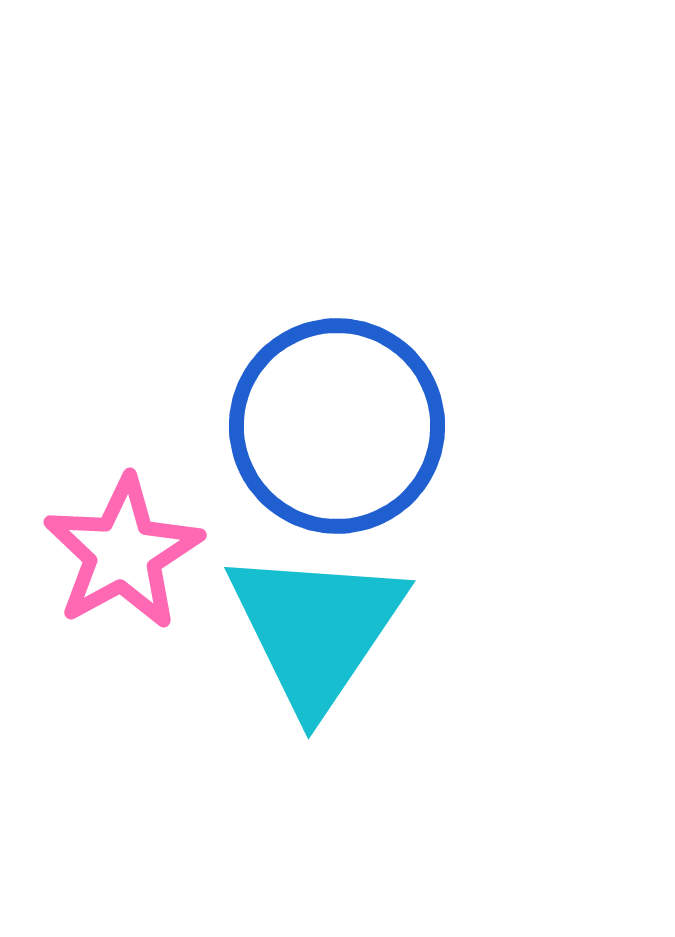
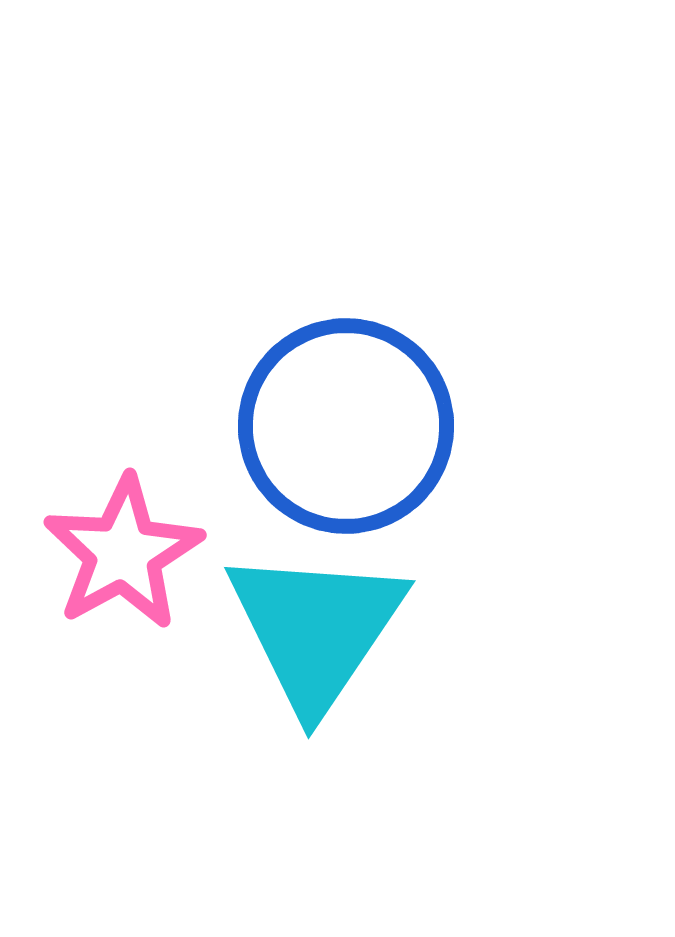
blue circle: moved 9 px right
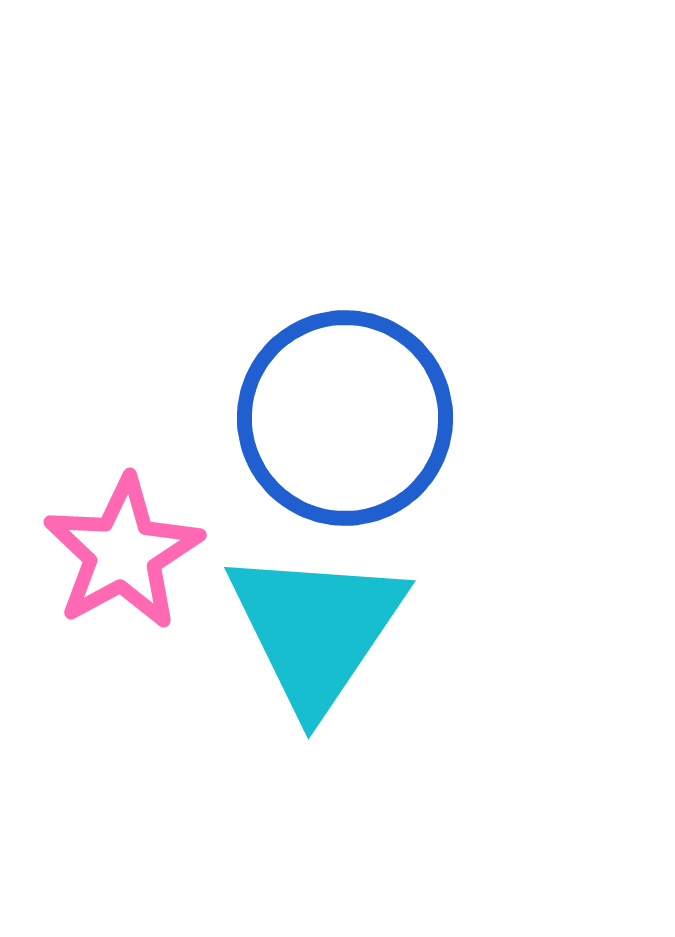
blue circle: moved 1 px left, 8 px up
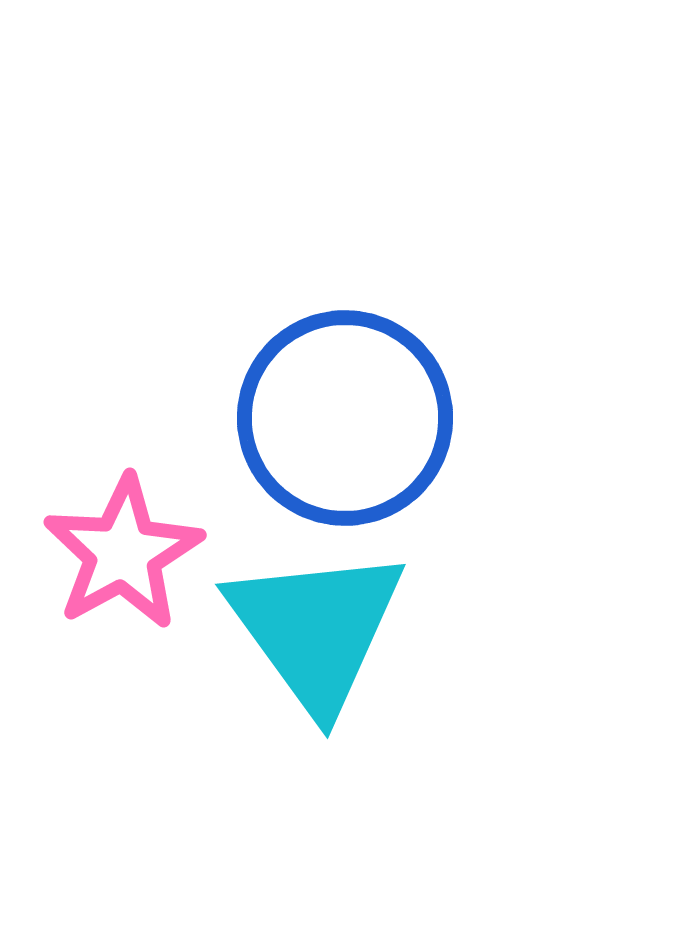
cyan triangle: rotated 10 degrees counterclockwise
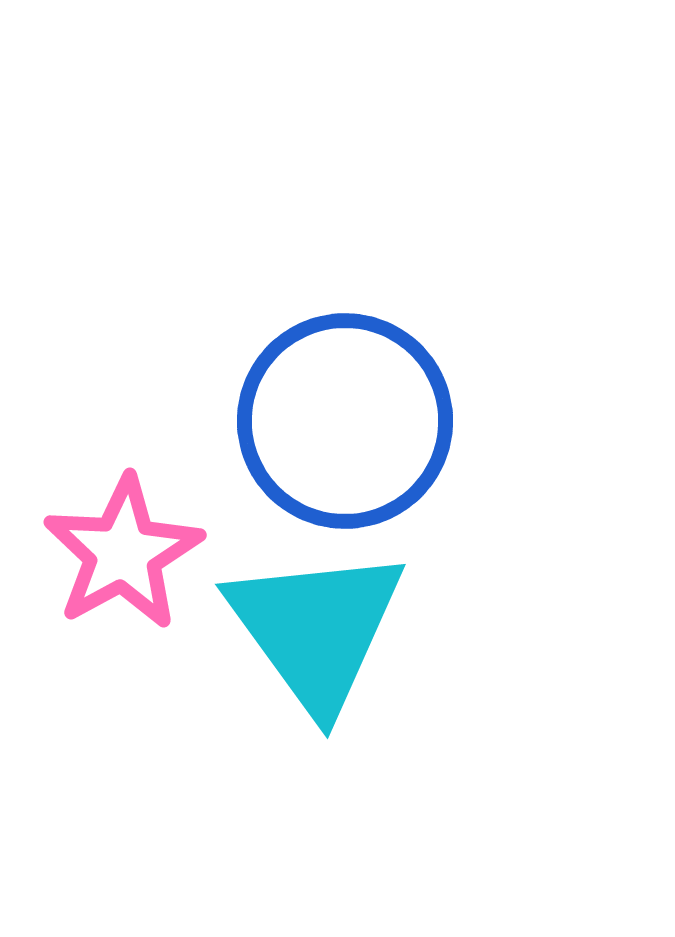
blue circle: moved 3 px down
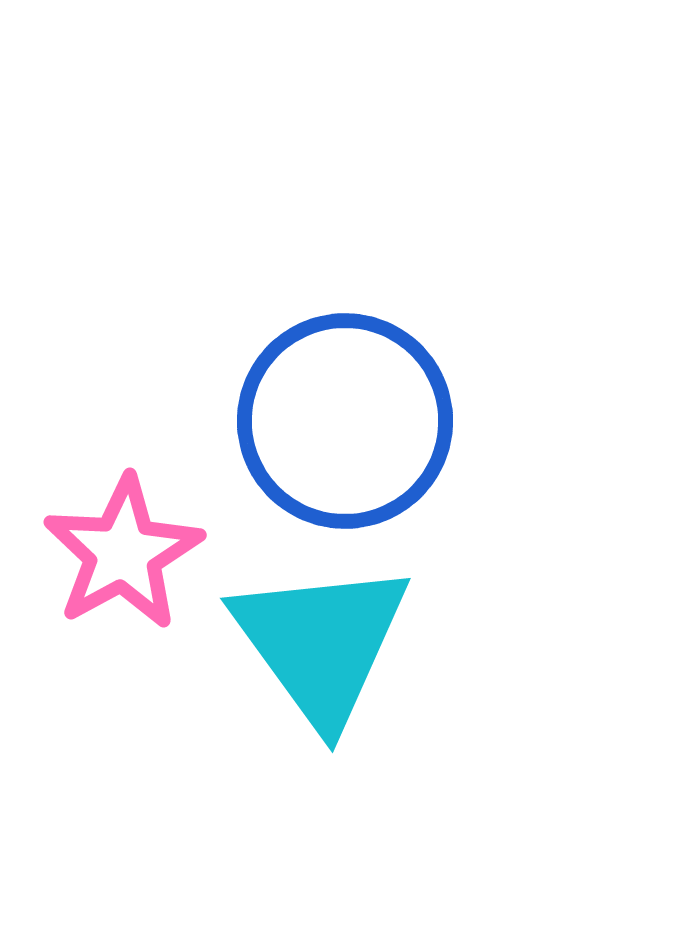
cyan triangle: moved 5 px right, 14 px down
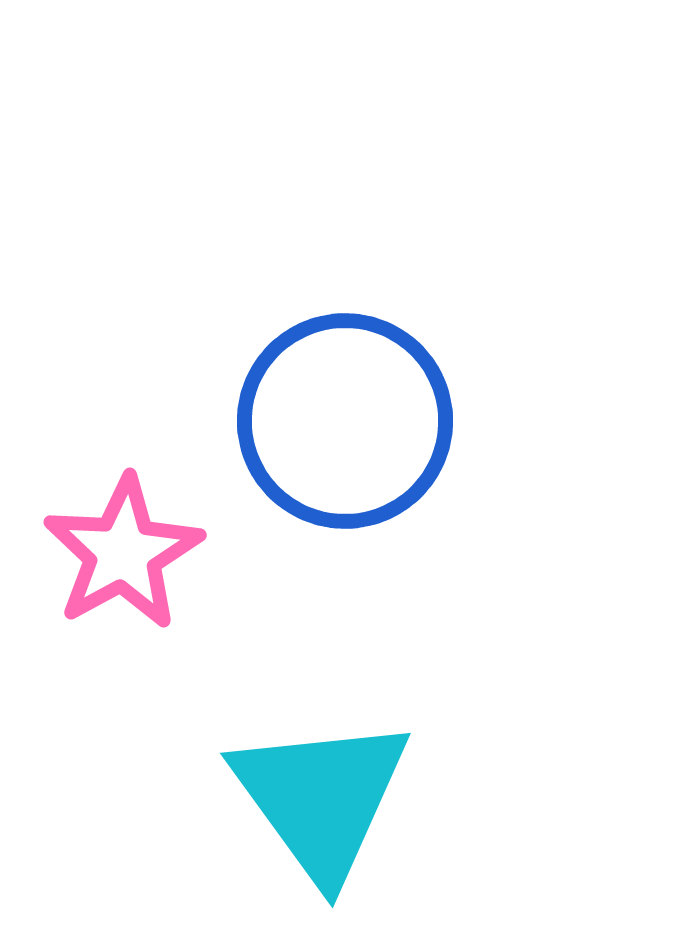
cyan triangle: moved 155 px down
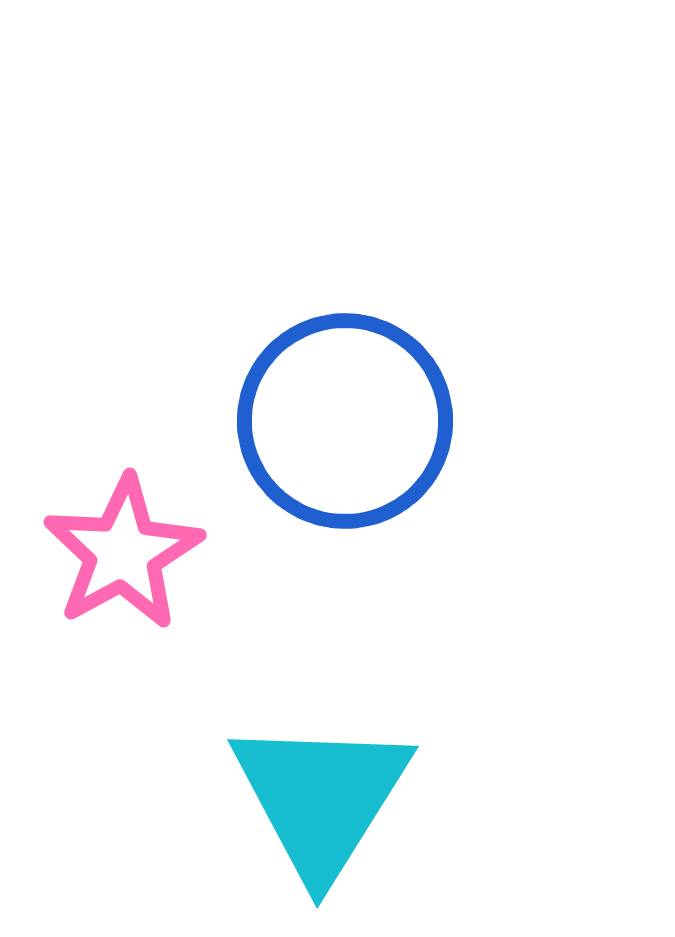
cyan triangle: rotated 8 degrees clockwise
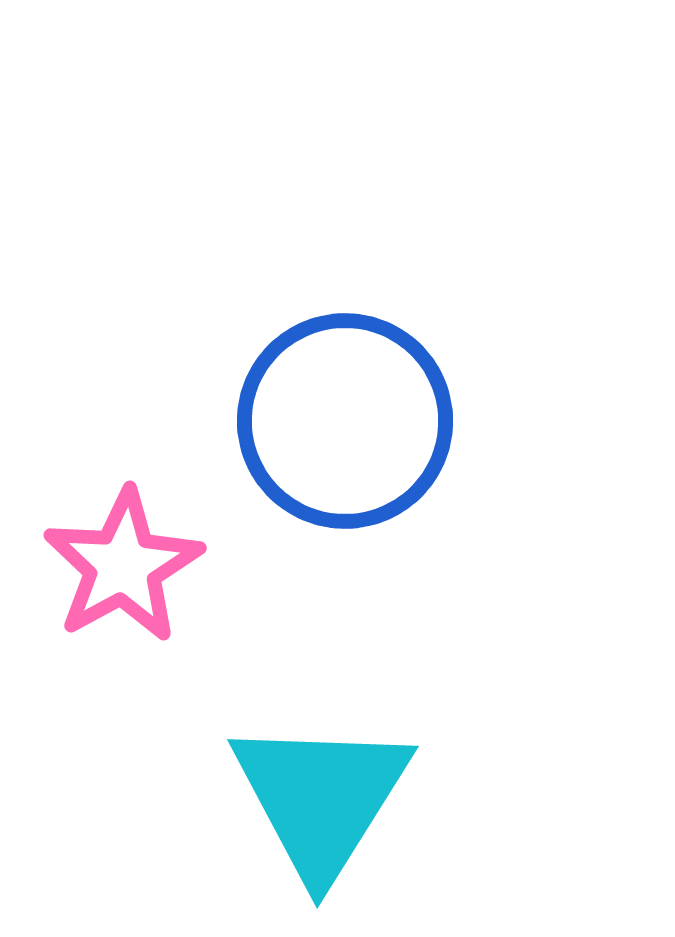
pink star: moved 13 px down
